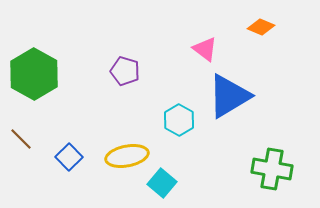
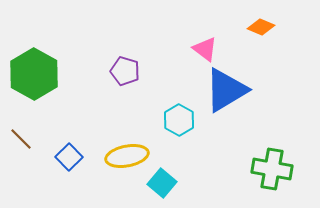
blue triangle: moved 3 px left, 6 px up
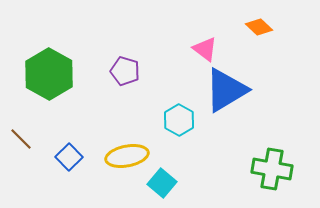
orange diamond: moved 2 px left; rotated 20 degrees clockwise
green hexagon: moved 15 px right
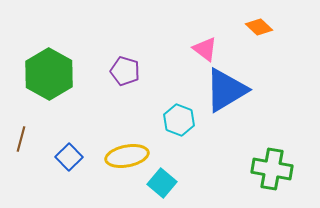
cyan hexagon: rotated 8 degrees counterclockwise
brown line: rotated 60 degrees clockwise
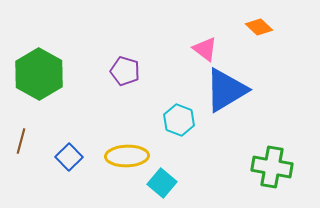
green hexagon: moved 10 px left
brown line: moved 2 px down
yellow ellipse: rotated 9 degrees clockwise
green cross: moved 2 px up
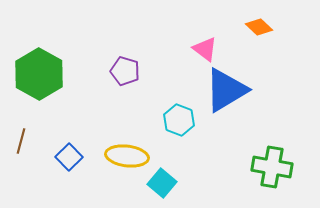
yellow ellipse: rotated 9 degrees clockwise
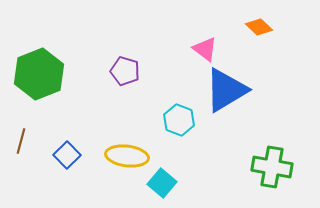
green hexagon: rotated 9 degrees clockwise
blue square: moved 2 px left, 2 px up
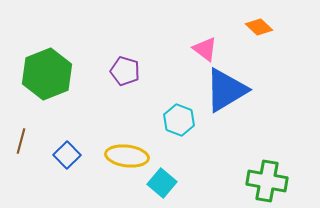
green hexagon: moved 8 px right
green cross: moved 5 px left, 14 px down
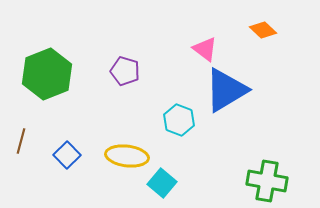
orange diamond: moved 4 px right, 3 px down
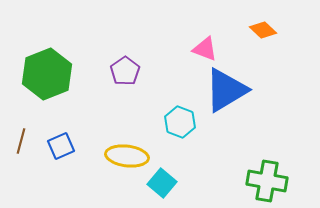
pink triangle: rotated 16 degrees counterclockwise
purple pentagon: rotated 20 degrees clockwise
cyan hexagon: moved 1 px right, 2 px down
blue square: moved 6 px left, 9 px up; rotated 20 degrees clockwise
